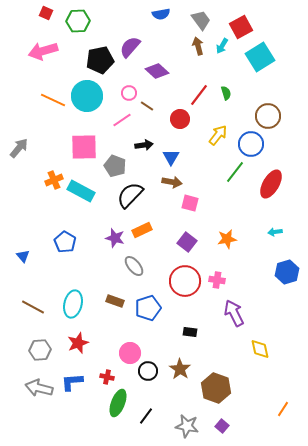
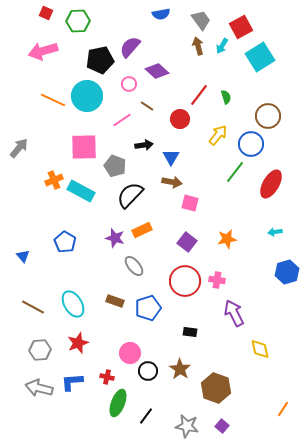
pink circle at (129, 93): moved 9 px up
green semicircle at (226, 93): moved 4 px down
cyan ellipse at (73, 304): rotated 44 degrees counterclockwise
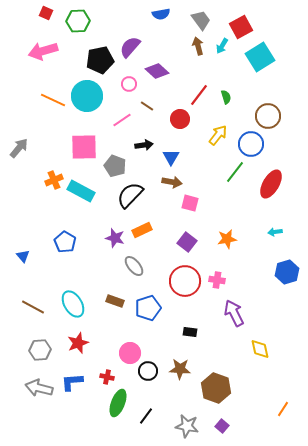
brown star at (180, 369): rotated 30 degrees counterclockwise
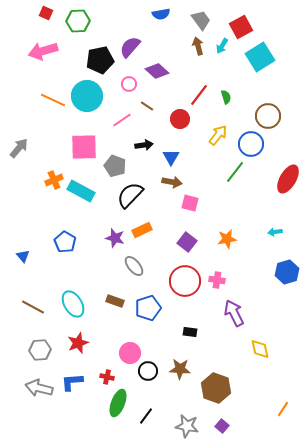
red ellipse at (271, 184): moved 17 px right, 5 px up
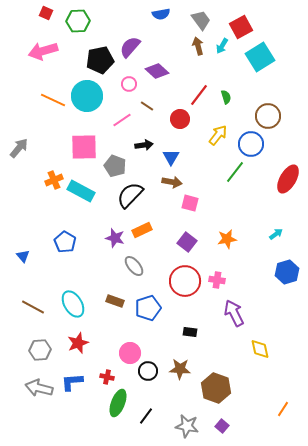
cyan arrow at (275, 232): moved 1 px right, 2 px down; rotated 152 degrees clockwise
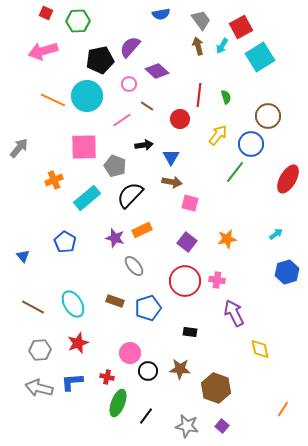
red line at (199, 95): rotated 30 degrees counterclockwise
cyan rectangle at (81, 191): moved 6 px right, 7 px down; rotated 68 degrees counterclockwise
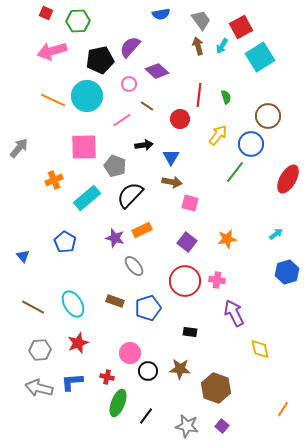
pink arrow at (43, 51): moved 9 px right
